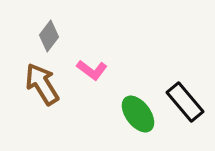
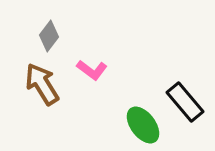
green ellipse: moved 5 px right, 11 px down
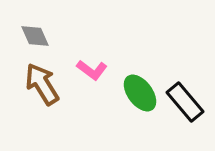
gray diamond: moved 14 px left; rotated 60 degrees counterclockwise
green ellipse: moved 3 px left, 32 px up
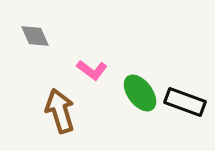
brown arrow: moved 18 px right, 27 px down; rotated 15 degrees clockwise
black rectangle: rotated 30 degrees counterclockwise
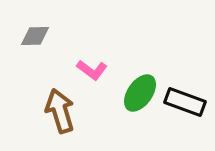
gray diamond: rotated 68 degrees counterclockwise
green ellipse: rotated 72 degrees clockwise
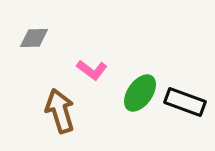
gray diamond: moved 1 px left, 2 px down
